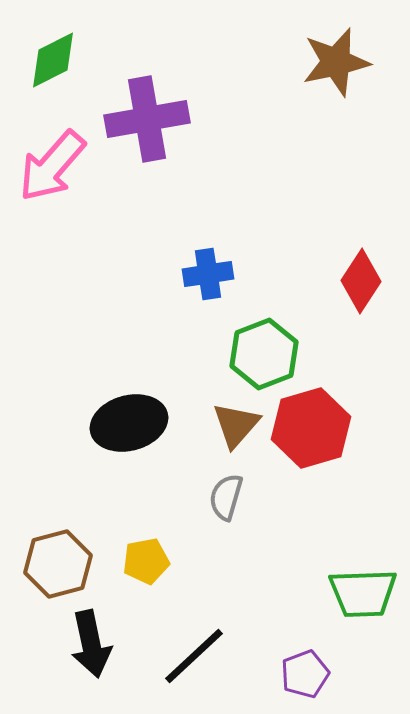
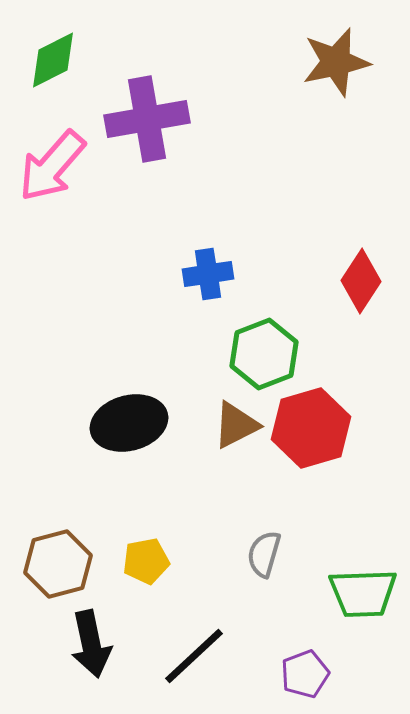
brown triangle: rotated 22 degrees clockwise
gray semicircle: moved 38 px right, 57 px down
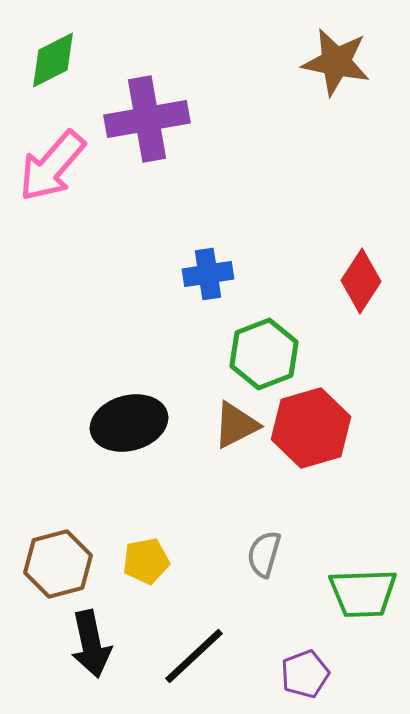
brown star: rotated 24 degrees clockwise
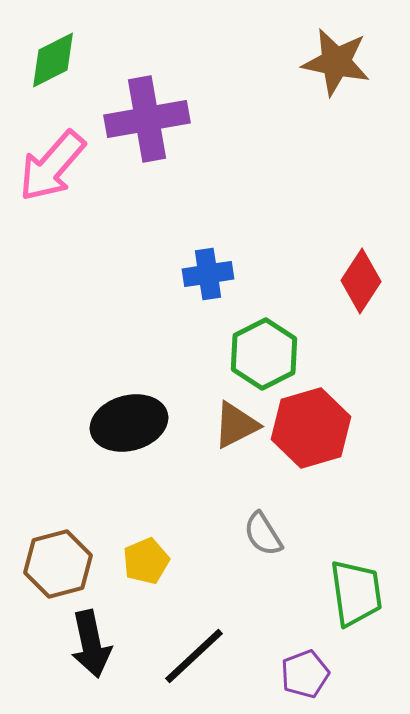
green hexagon: rotated 6 degrees counterclockwise
gray semicircle: moved 1 px left, 20 px up; rotated 48 degrees counterclockwise
yellow pentagon: rotated 12 degrees counterclockwise
green trapezoid: moved 7 px left; rotated 96 degrees counterclockwise
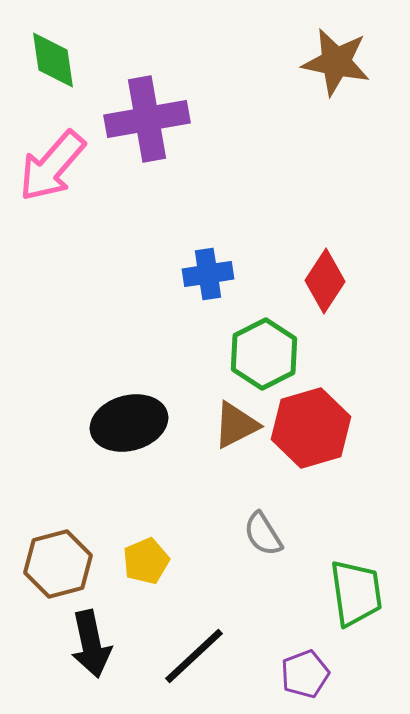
green diamond: rotated 72 degrees counterclockwise
red diamond: moved 36 px left
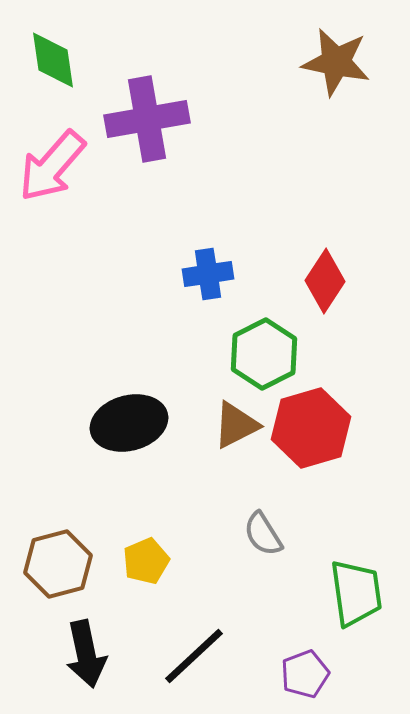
black arrow: moved 5 px left, 10 px down
